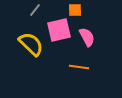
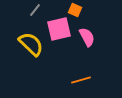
orange square: rotated 24 degrees clockwise
pink square: moved 1 px up
orange line: moved 2 px right, 13 px down; rotated 24 degrees counterclockwise
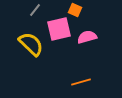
pink semicircle: rotated 78 degrees counterclockwise
orange line: moved 2 px down
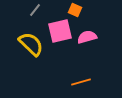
pink square: moved 1 px right, 2 px down
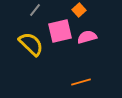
orange square: moved 4 px right; rotated 24 degrees clockwise
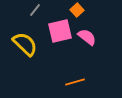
orange square: moved 2 px left
pink semicircle: rotated 54 degrees clockwise
yellow semicircle: moved 6 px left
orange line: moved 6 px left
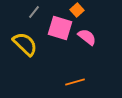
gray line: moved 1 px left, 2 px down
pink square: moved 3 px up; rotated 30 degrees clockwise
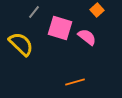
orange square: moved 20 px right
yellow semicircle: moved 4 px left
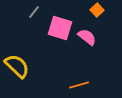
yellow semicircle: moved 4 px left, 22 px down
orange line: moved 4 px right, 3 px down
